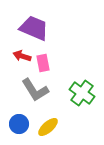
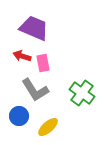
blue circle: moved 8 px up
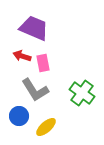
yellow ellipse: moved 2 px left
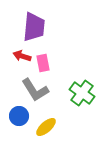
purple trapezoid: moved 1 px up; rotated 72 degrees clockwise
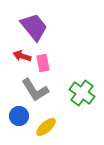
purple trapezoid: rotated 44 degrees counterclockwise
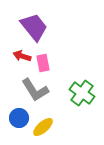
blue circle: moved 2 px down
yellow ellipse: moved 3 px left
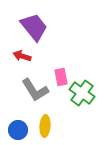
pink rectangle: moved 18 px right, 14 px down
blue circle: moved 1 px left, 12 px down
yellow ellipse: moved 2 px right, 1 px up; rotated 45 degrees counterclockwise
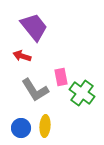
blue circle: moved 3 px right, 2 px up
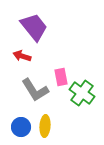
blue circle: moved 1 px up
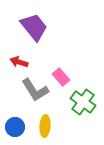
red arrow: moved 3 px left, 6 px down
pink rectangle: rotated 30 degrees counterclockwise
green cross: moved 1 px right, 9 px down
blue circle: moved 6 px left
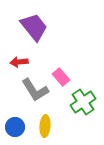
red arrow: rotated 24 degrees counterclockwise
green cross: rotated 20 degrees clockwise
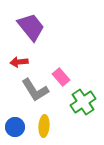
purple trapezoid: moved 3 px left
yellow ellipse: moved 1 px left
